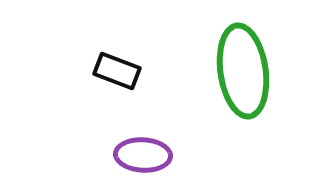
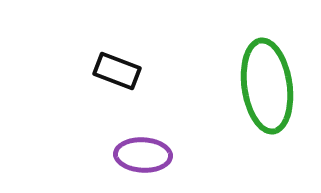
green ellipse: moved 24 px right, 15 px down
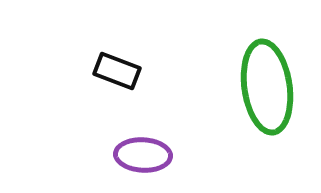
green ellipse: moved 1 px down
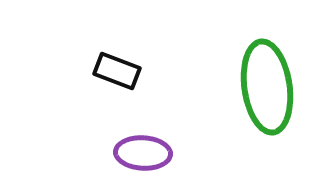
purple ellipse: moved 2 px up
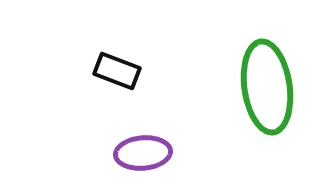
purple ellipse: rotated 8 degrees counterclockwise
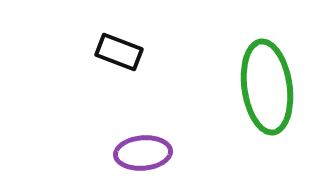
black rectangle: moved 2 px right, 19 px up
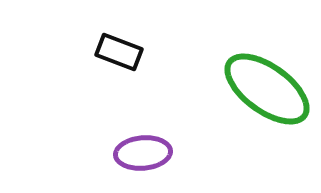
green ellipse: moved 2 px down; rotated 46 degrees counterclockwise
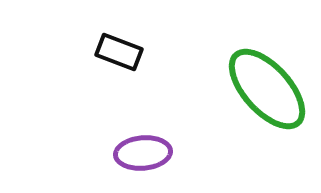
green ellipse: rotated 12 degrees clockwise
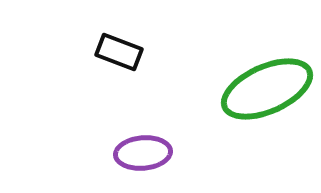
green ellipse: rotated 72 degrees counterclockwise
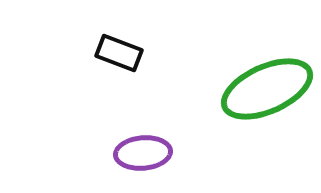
black rectangle: moved 1 px down
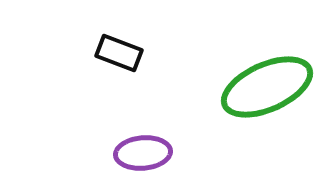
green ellipse: moved 2 px up
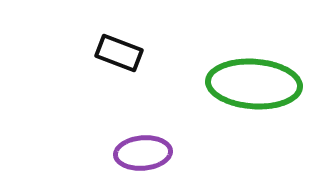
green ellipse: moved 13 px left, 3 px up; rotated 28 degrees clockwise
